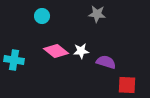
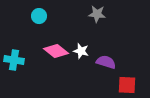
cyan circle: moved 3 px left
white star: rotated 21 degrees clockwise
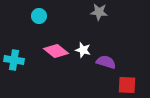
gray star: moved 2 px right, 2 px up
white star: moved 2 px right, 1 px up
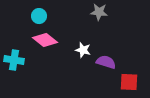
pink diamond: moved 11 px left, 11 px up
red square: moved 2 px right, 3 px up
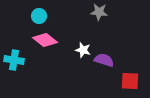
purple semicircle: moved 2 px left, 2 px up
red square: moved 1 px right, 1 px up
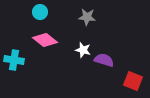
gray star: moved 12 px left, 5 px down
cyan circle: moved 1 px right, 4 px up
red square: moved 3 px right; rotated 18 degrees clockwise
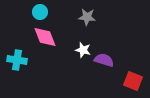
pink diamond: moved 3 px up; rotated 30 degrees clockwise
cyan cross: moved 3 px right
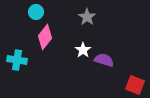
cyan circle: moved 4 px left
gray star: rotated 30 degrees clockwise
pink diamond: rotated 60 degrees clockwise
white star: rotated 21 degrees clockwise
red square: moved 2 px right, 4 px down
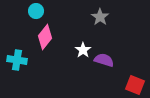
cyan circle: moved 1 px up
gray star: moved 13 px right
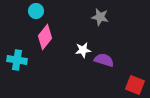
gray star: rotated 24 degrees counterclockwise
white star: rotated 28 degrees clockwise
